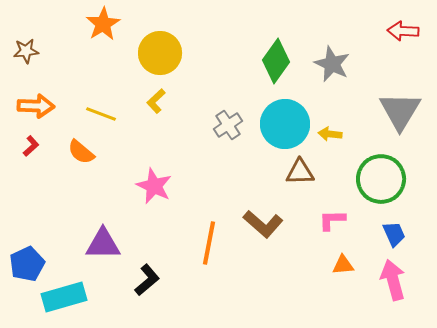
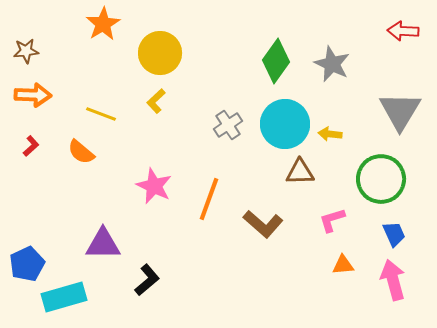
orange arrow: moved 3 px left, 11 px up
pink L-shape: rotated 16 degrees counterclockwise
orange line: moved 44 px up; rotated 9 degrees clockwise
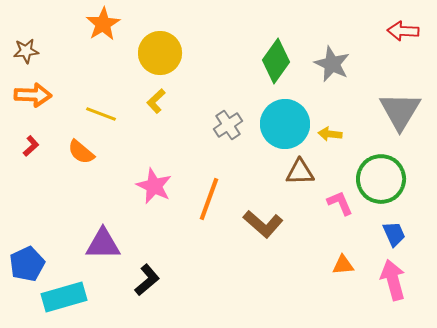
pink L-shape: moved 8 px right, 17 px up; rotated 84 degrees clockwise
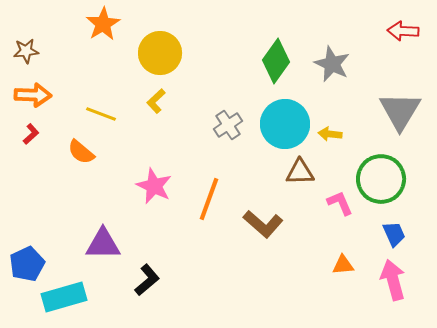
red L-shape: moved 12 px up
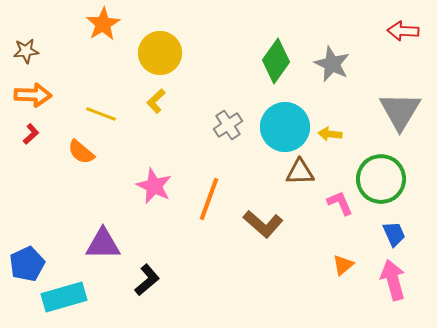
cyan circle: moved 3 px down
orange triangle: rotated 35 degrees counterclockwise
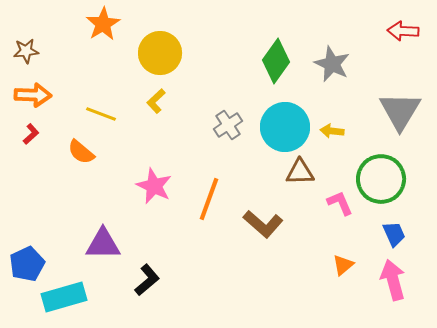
yellow arrow: moved 2 px right, 3 px up
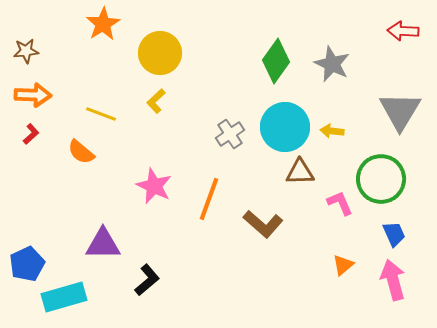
gray cross: moved 2 px right, 9 px down
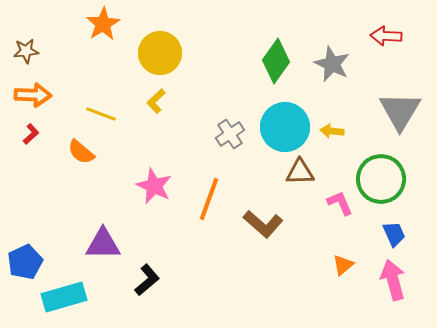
red arrow: moved 17 px left, 5 px down
blue pentagon: moved 2 px left, 2 px up
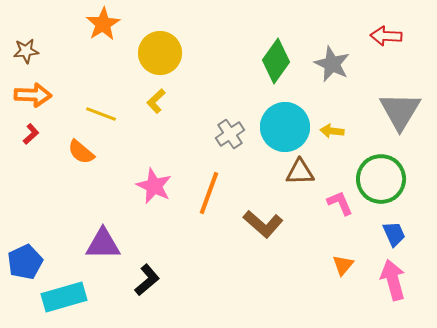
orange line: moved 6 px up
orange triangle: rotated 10 degrees counterclockwise
